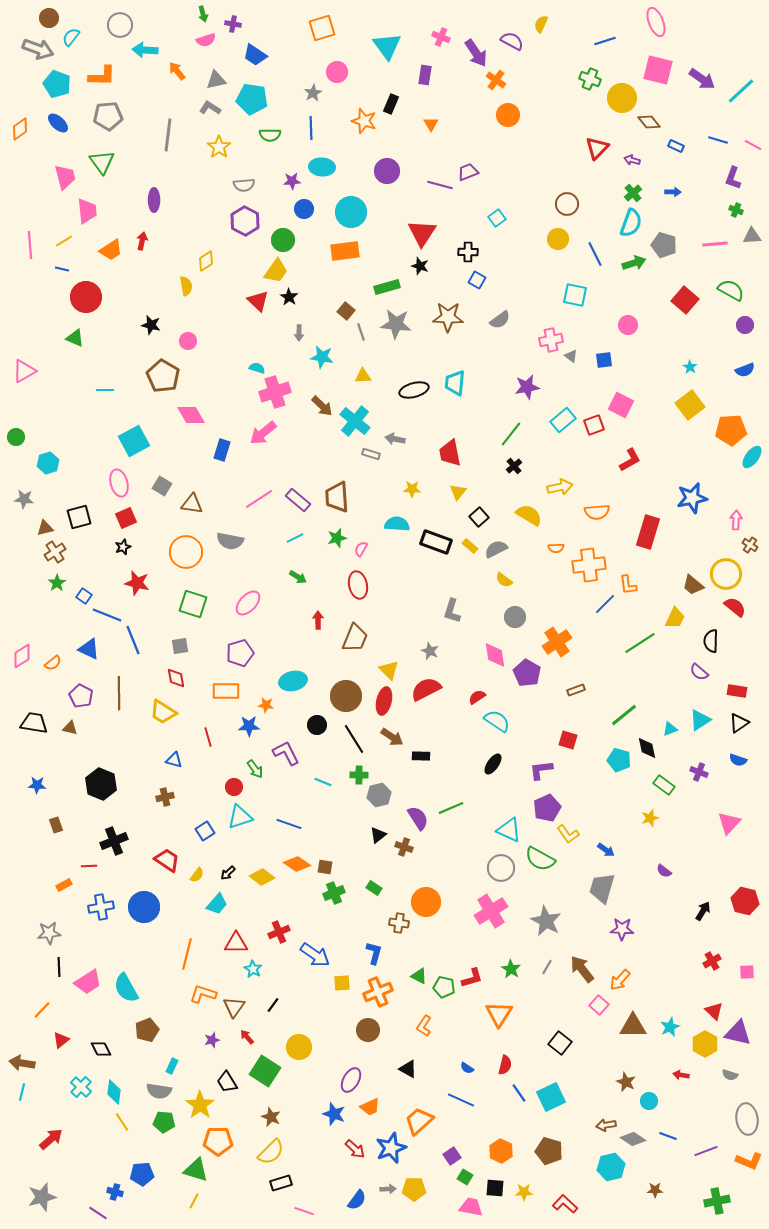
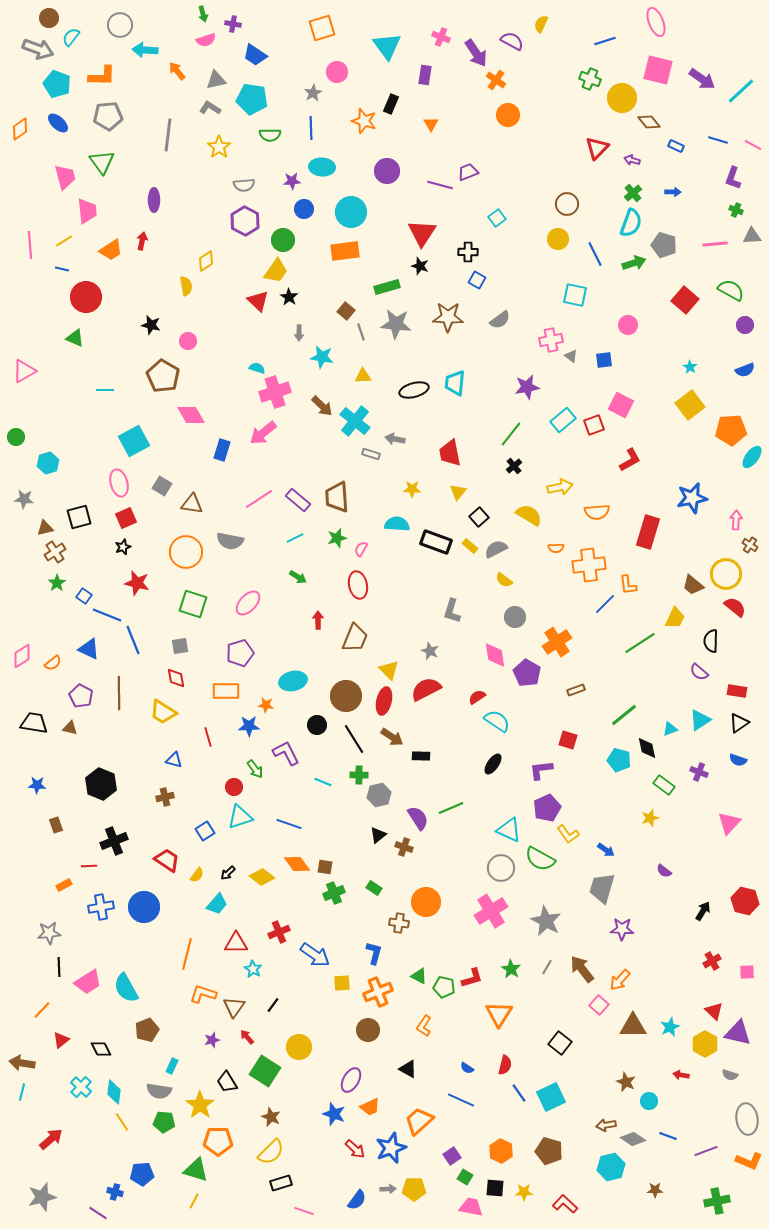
orange diamond at (297, 864): rotated 20 degrees clockwise
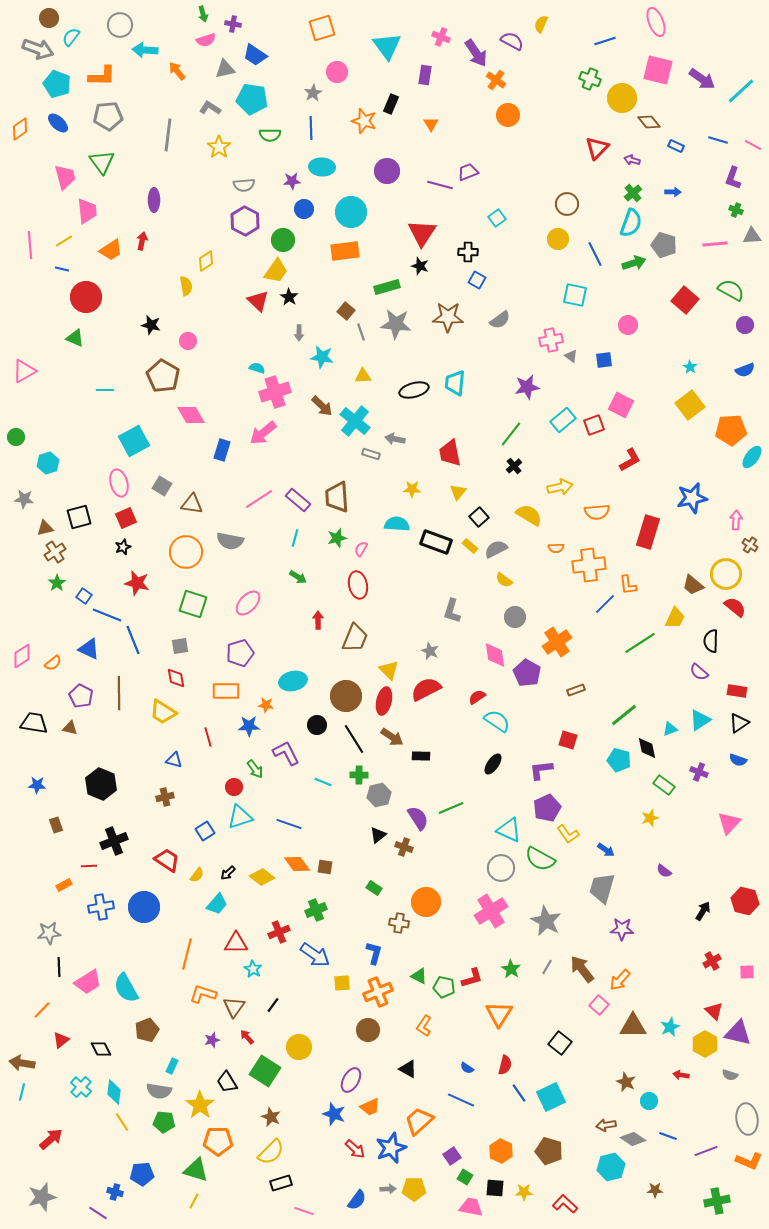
gray triangle at (216, 80): moved 9 px right, 11 px up
cyan line at (295, 538): rotated 48 degrees counterclockwise
green cross at (334, 893): moved 18 px left, 17 px down
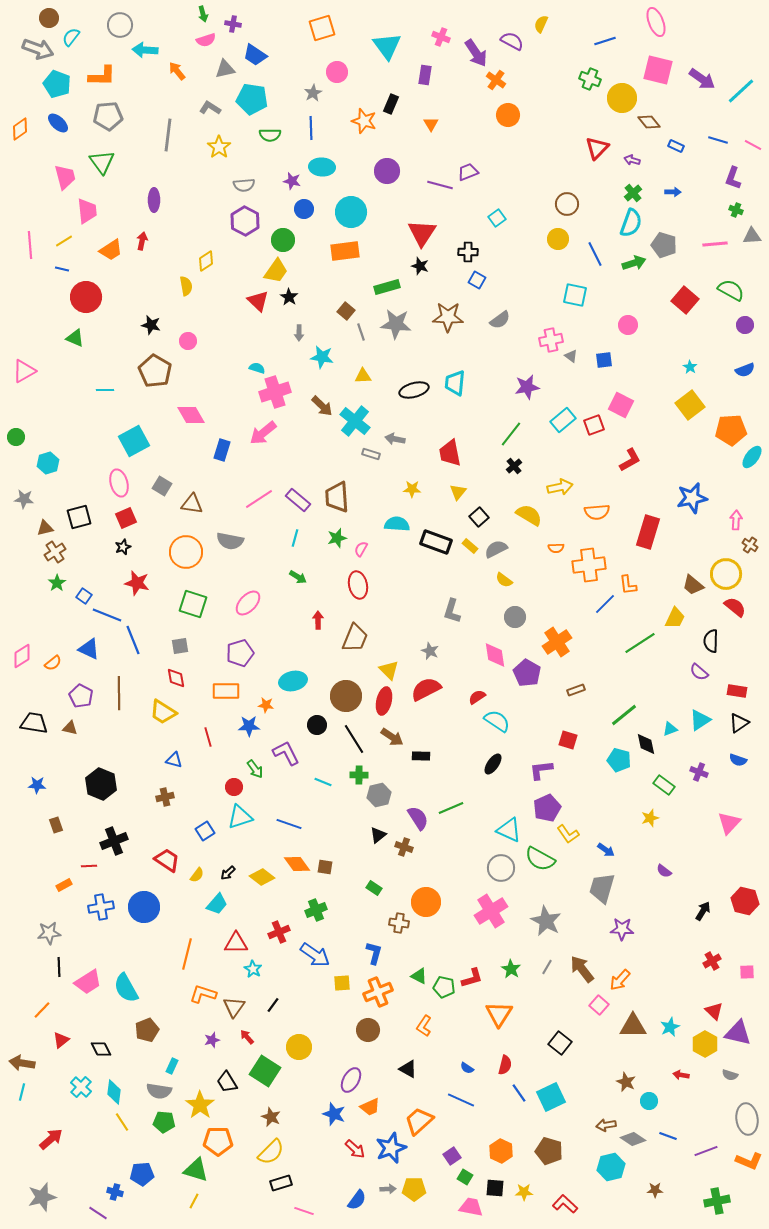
purple star at (292, 181): rotated 18 degrees clockwise
brown pentagon at (163, 376): moved 8 px left, 5 px up
black diamond at (647, 748): moved 1 px left, 4 px up
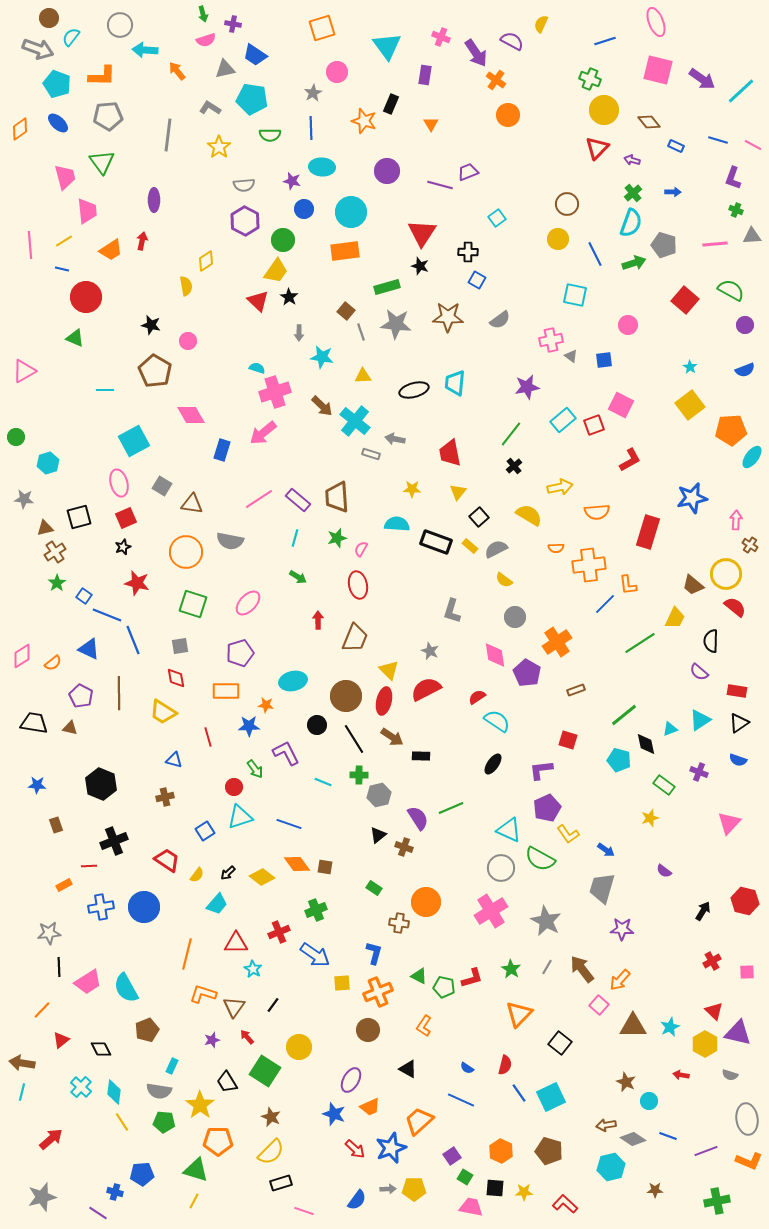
yellow circle at (622, 98): moved 18 px left, 12 px down
orange triangle at (499, 1014): moved 20 px right; rotated 12 degrees clockwise
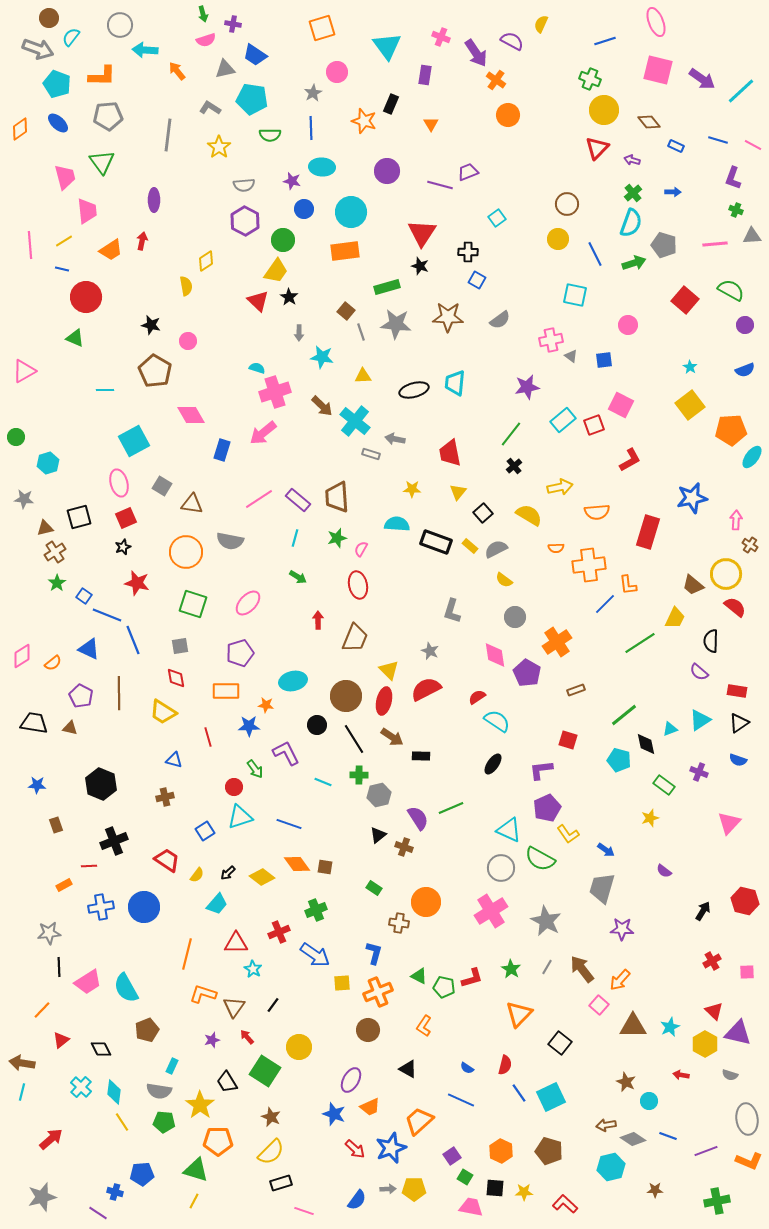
black square at (479, 517): moved 4 px right, 4 px up
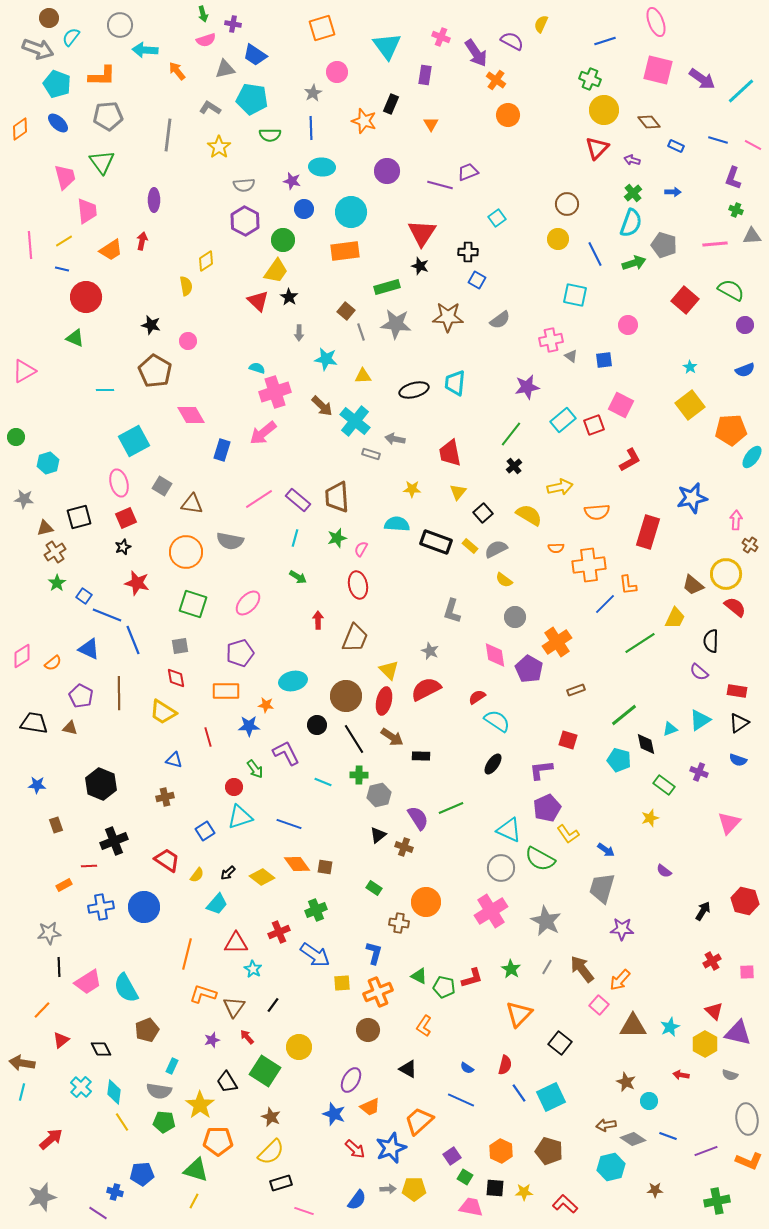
cyan star at (322, 357): moved 4 px right, 2 px down
purple pentagon at (527, 673): moved 2 px right, 4 px up
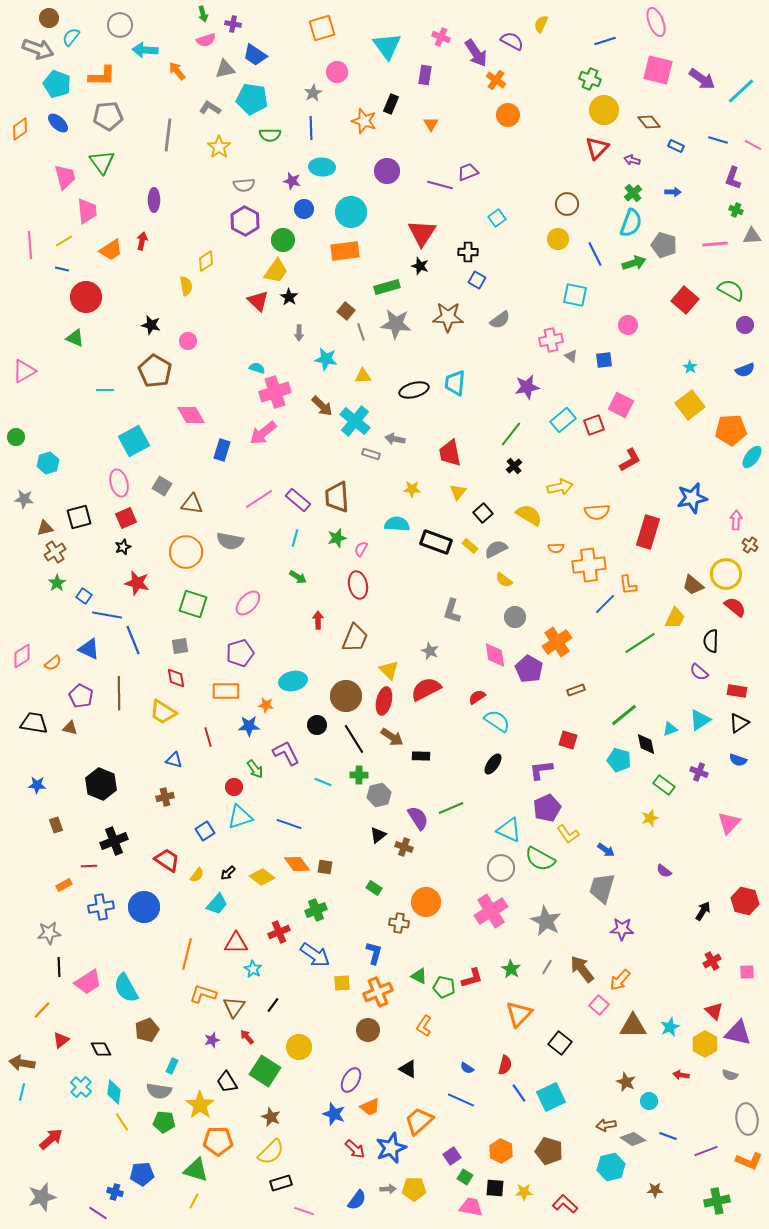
blue line at (107, 615): rotated 12 degrees counterclockwise
